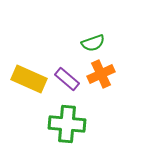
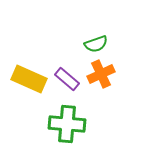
green semicircle: moved 3 px right, 1 px down
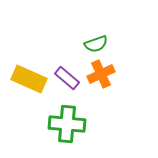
purple rectangle: moved 1 px up
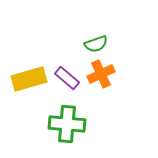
yellow rectangle: rotated 40 degrees counterclockwise
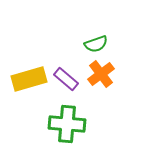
orange cross: rotated 12 degrees counterclockwise
purple rectangle: moved 1 px left, 1 px down
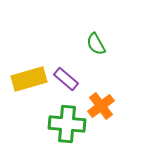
green semicircle: rotated 80 degrees clockwise
orange cross: moved 32 px down
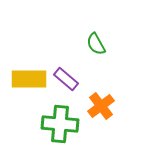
yellow rectangle: rotated 16 degrees clockwise
green cross: moved 7 px left
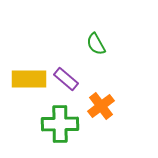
green cross: rotated 6 degrees counterclockwise
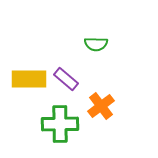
green semicircle: rotated 60 degrees counterclockwise
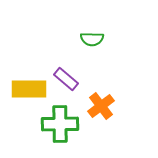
green semicircle: moved 4 px left, 5 px up
yellow rectangle: moved 10 px down
